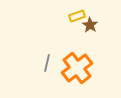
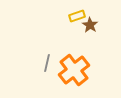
orange cross: moved 3 px left, 2 px down
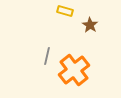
yellow rectangle: moved 12 px left, 5 px up; rotated 35 degrees clockwise
gray line: moved 7 px up
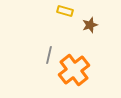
brown star: rotated 21 degrees clockwise
gray line: moved 2 px right, 1 px up
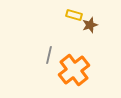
yellow rectangle: moved 9 px right, 4 px down
